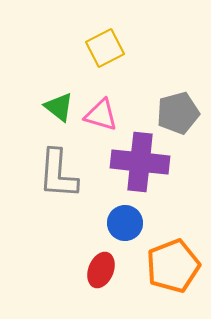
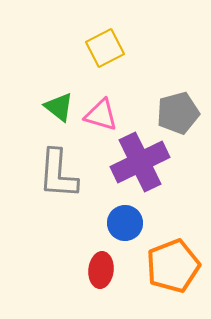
purple cross: rotated 32 degrees counterclockwise
red ellipse: rotated 16 degrees counterclockwise
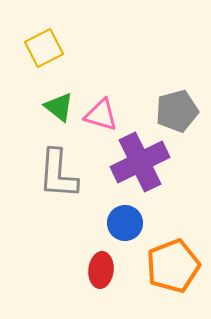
yellow square: moved 61 px left
gray pentagon: moved 1 px left, 2 px up
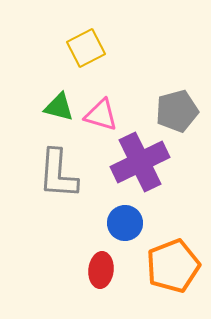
yellow square: moved 42 px right
green triangle: rotated 24 degrees counterclockwise
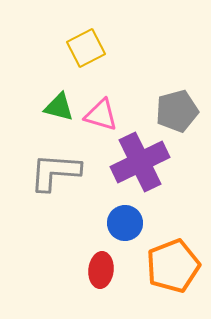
gray L-shape: moved 3 px left, 2 px up; rotated 90 degrees clockwise
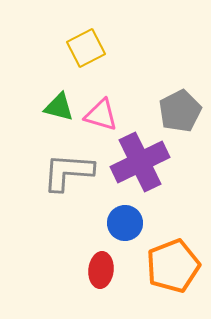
gray pentagon: moved 3 px right; rotated 12 degrees counterclockwise
gray L-shape: moved 13 px right
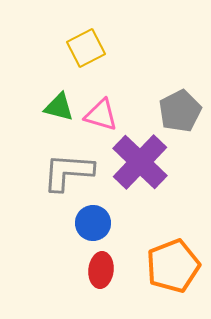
purple cross: rotated 20 degrees counterclockwise
blue circle: moved 32 px left
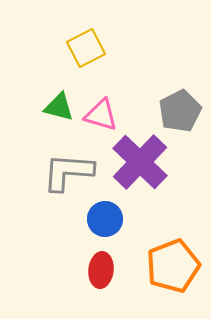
blue circle: moved 12 px right, 4 px up
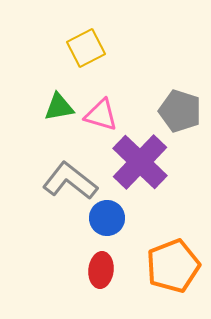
green triangle: rotated 24 degrees counterclockwise
gray pentagon: rotated 27 degrees counterclockwise
gray L-shape: moved 2 px right, 9 px down; rotated 34 degrees clockwise
blue circle: moved 2 px right, 1 px up
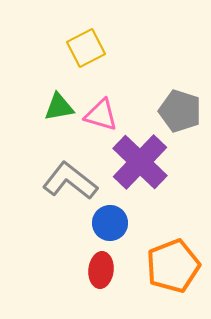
blue circle: moved 3 px right, 5 px down
